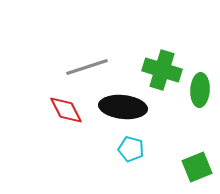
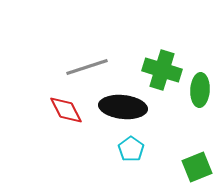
cyan pentagon: rotated 20 degrees clockwise
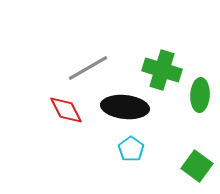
gray line: moved 1 px right, 1 px down; rotated 12 degrees counterclockwise
green ellipse: moved 5 px down
black ellipse: moved 2 px right
green square: moved 1 px up; rotated 32 degrees counterclockwise
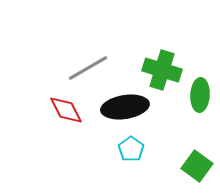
black ellipse: rotated 15 degrees counterclockwise
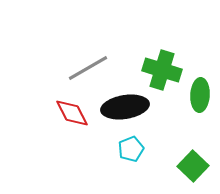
red diamond: moved 6 px right, 3 px down
cyan pentagon: rotated 15 degrees clockwise
green square: moved 4 px left; rotated 8 degrees clockwise
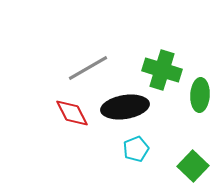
cyan pentagon: moved 5 px right
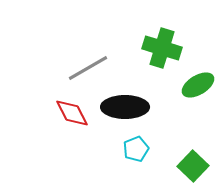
green cross: moved 22 px up
green ellipse: moved 2 px left, 10 px up; rotated 56 degrees clockwise
black ellipse: rotated 9 degrees clockwise
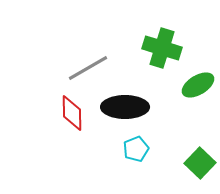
red diamond: rotated 27 degrees clockwise
green square: moved 7 px right, 3 px up
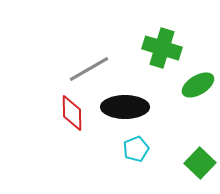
gray line: moved 1 px right, 1 px down
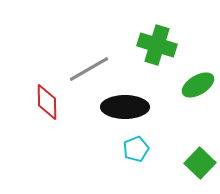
green cross: moved 5 px left, 3 px up
red diamond: moved 25 px left, 11 px up
